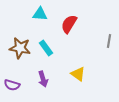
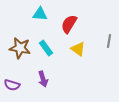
yellow triangle: moved 25 px up
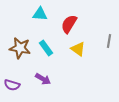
purple arrow: rotated 42 degrees counterclockwise
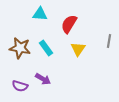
yellow triangle: rotated 28 degrees clockwise
purple semicircle: moved 8 px right, 1 px down
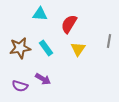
brown star: rotated 20 degrees counterclockwise
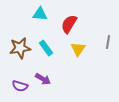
gray line: moved 1 px left, 1 px down
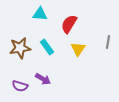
cyan rectangle: moved 1 px right, 1 px up
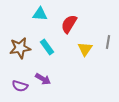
yellow triangle: moved 7 px right
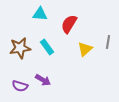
yellow triangle: rotated 14 degrees clockwise
purple arrow: moved 1 px down
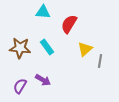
cyan triangle: moved 3 px right, 2 px up
gray line: moved 8 px left, 19 px down
brown star: rotated 15 degrees clockwise
purple semicircle: rotated 105 degrees clockwise
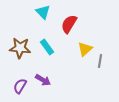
cyan triangle: rotated 42 degrees clockwise
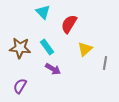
gray line: moved 5 px right, 2 px down
purple arrow: moved 10 px right, 11 px up
